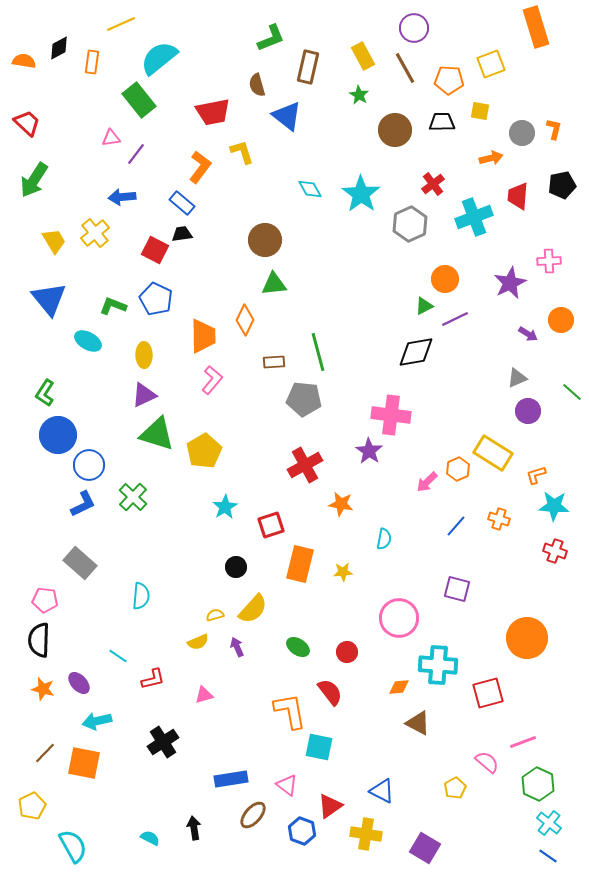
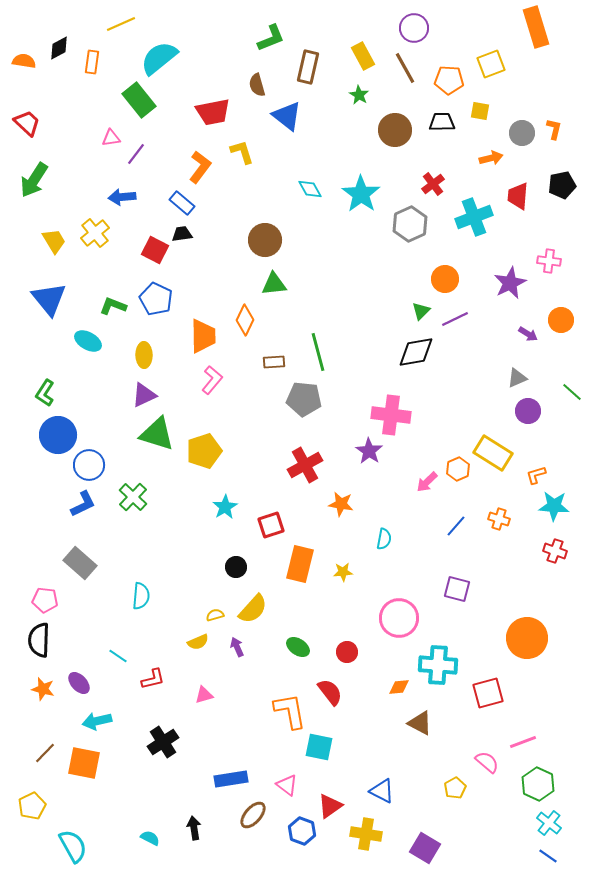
pink cross at (549, 261): rotated 10 degrees clockwise
green triangle at (424, 306): moved 3 px left, 5 px down; rotated 18 degrees counterclockwise
yellow pentagon at (204, 451): rotated 12 degrees clockwise
brown triangle at (418, 723): moved 2 px right
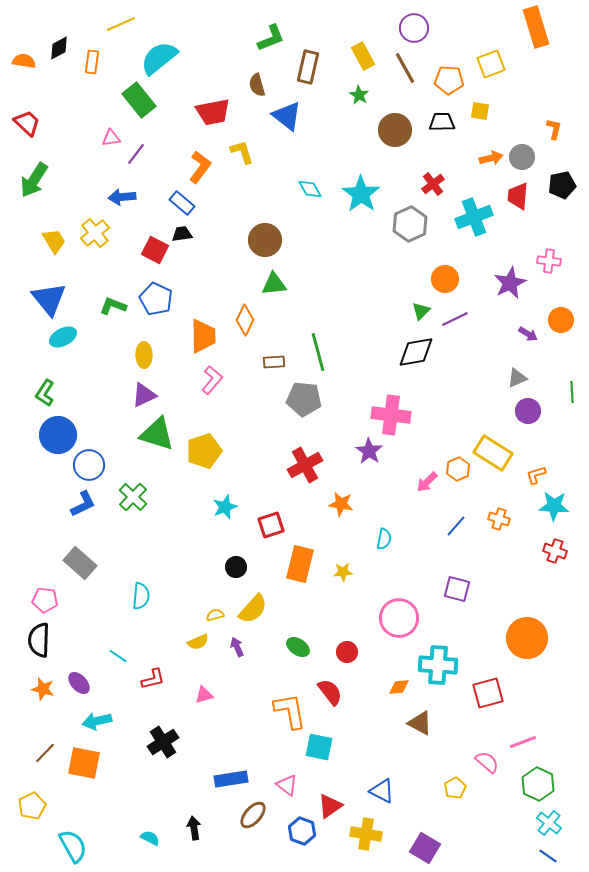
gray circle at (522, 133): moved 24 px down
cyan ellipse at (88, 341): moved 25 px left, 4 px up; rotated 56 degrees counterclockwise
green line at (572, 392): rotated 45 degrees clockwise
cyan star at (225, 507): rotated 10 degrees clockwise
